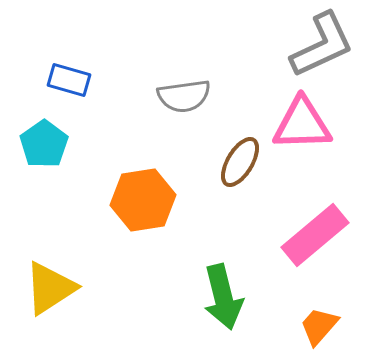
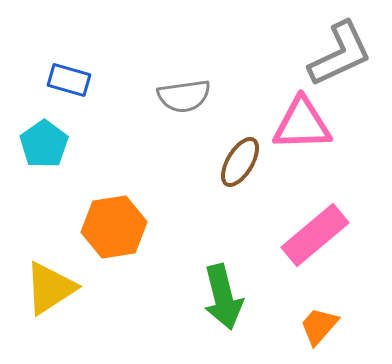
gray L-shape: moved 18 px right, 9 px down
orange hexagon: moved 29 px left, 27 px down
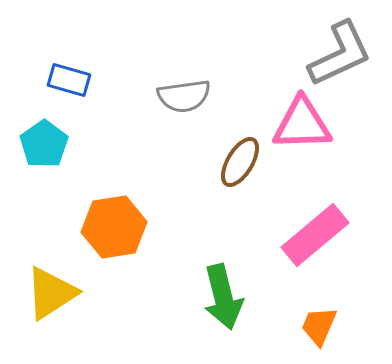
yellow triangle: moved 1 px right, 5 px down
orange trapezoid: rotated 18 degrees counterclockwise
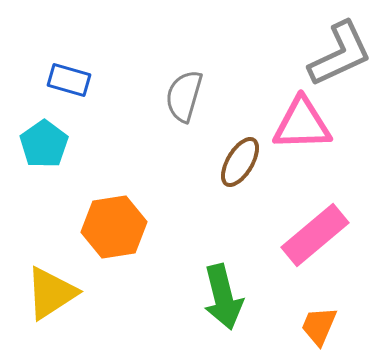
gray semicircle: rotated 114 degrees clockwise
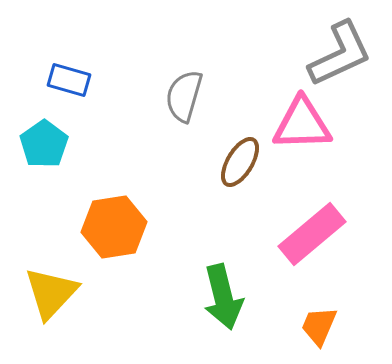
pink rectangle: moved 3 px left, 1 px up
yellow triangle: rotated 14 degrees counterclockwise
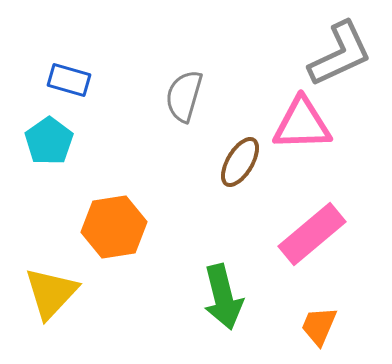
cyan pentagon: moved 5 px right, 3 px up
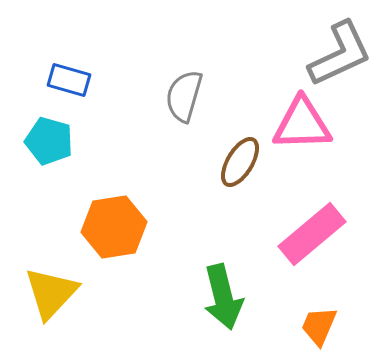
cyan pentagon: rotated 21 degrees counterclockwise
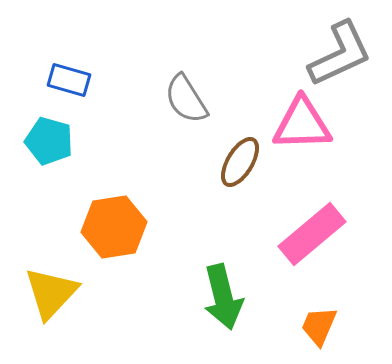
gray semicircle: moved 2 px right, 3 px down; rotated 48 degrees counterclockwise
